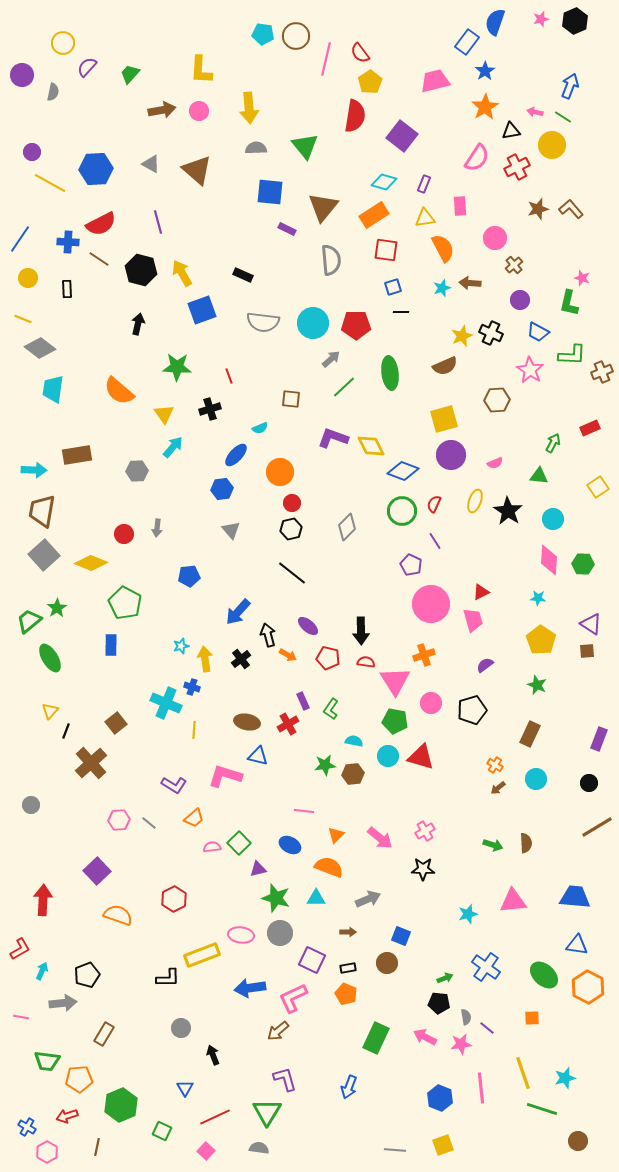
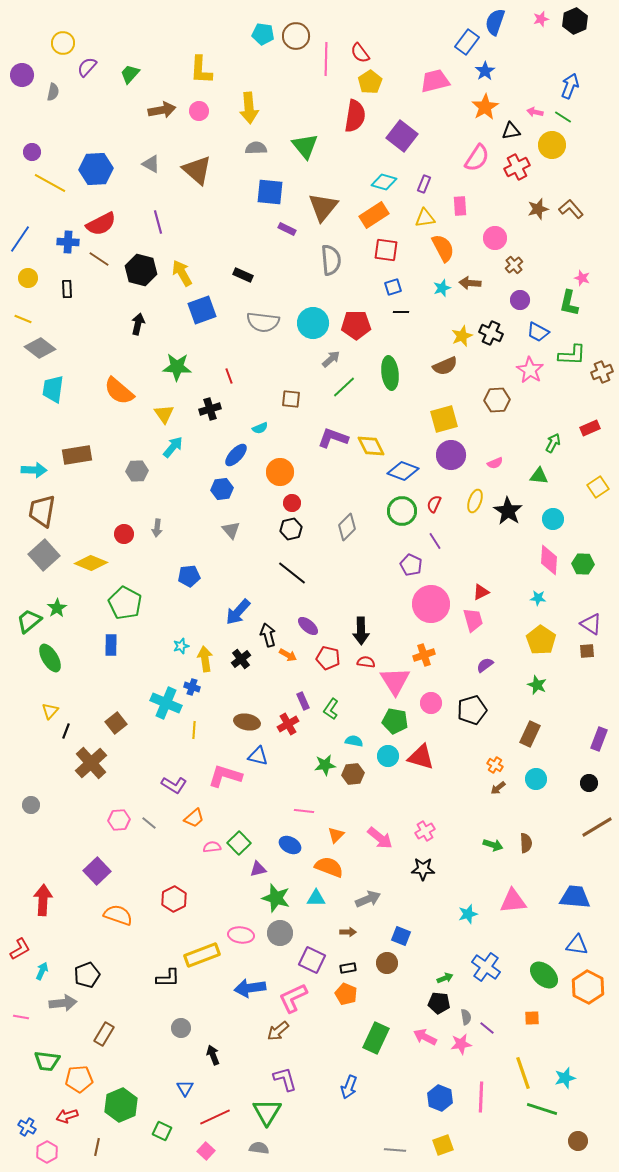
pink line at (326, 59): rotated 12 degrees counterclockwise
pink line at (481, 1088): moved 9 px down; rotated 8 degrees clockwise
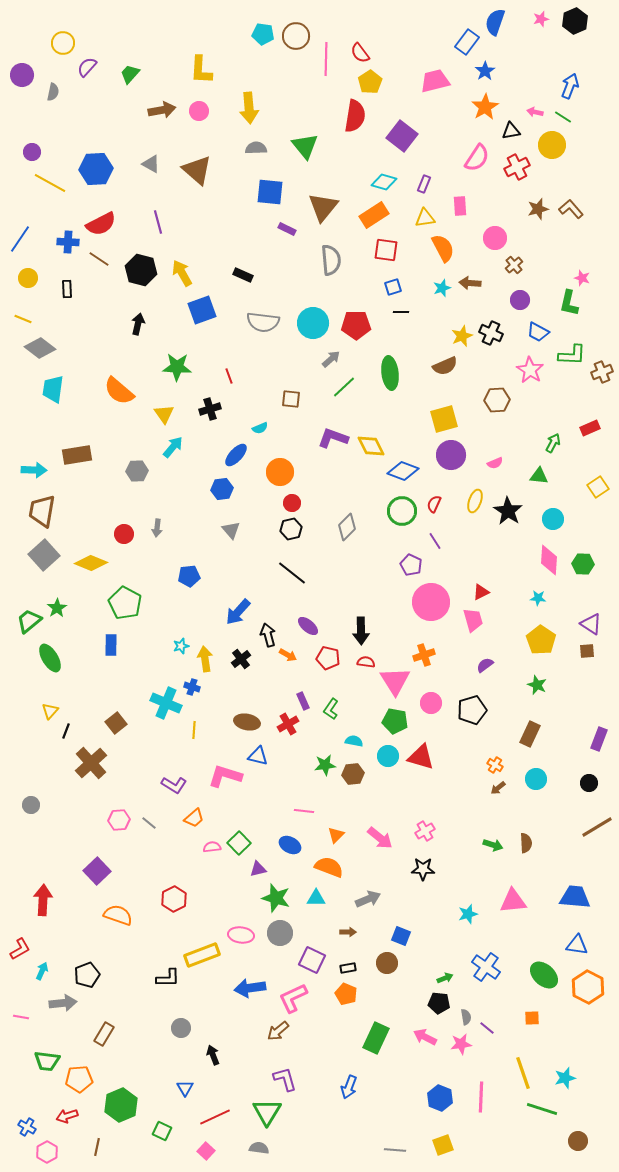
pink circle at (431, 604): moved 2 px up
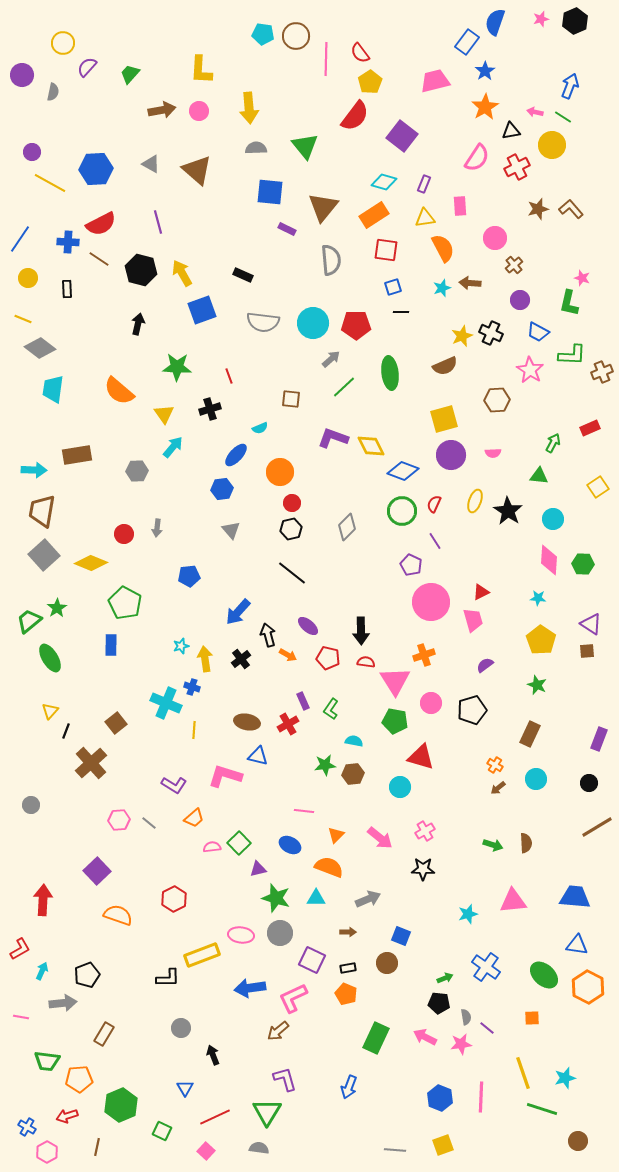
red semicircle at (355, 116): rotated 28 degrees clockwise
pink semicircle at (495, 463): moved 2 px left, 10 px up; rotated 21 degrees clockwise
cyan circle at (388, 756): moved 12 px right, 31 px down
